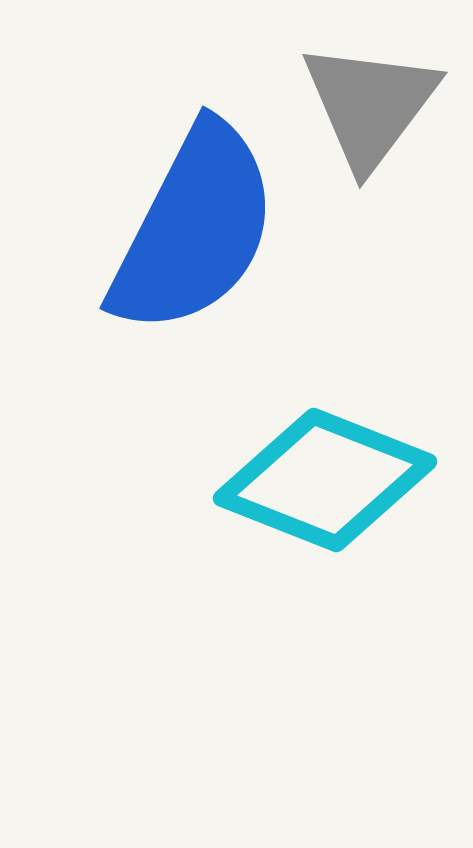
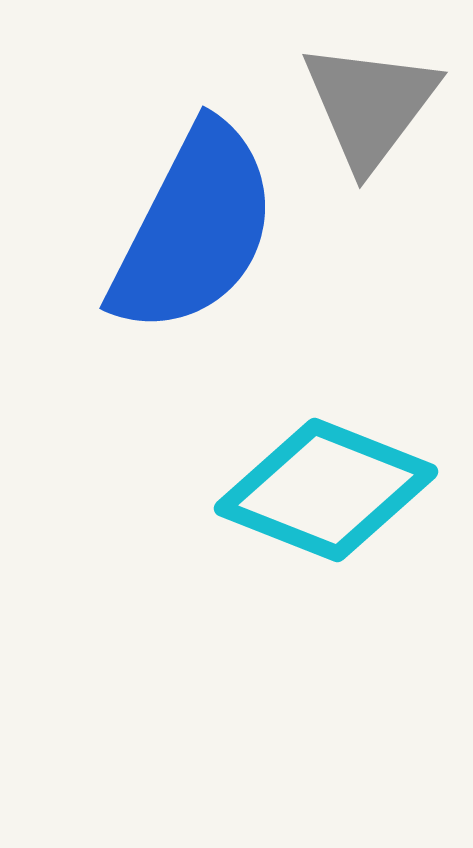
cyan diamond: moved 1 px right, 10 px down
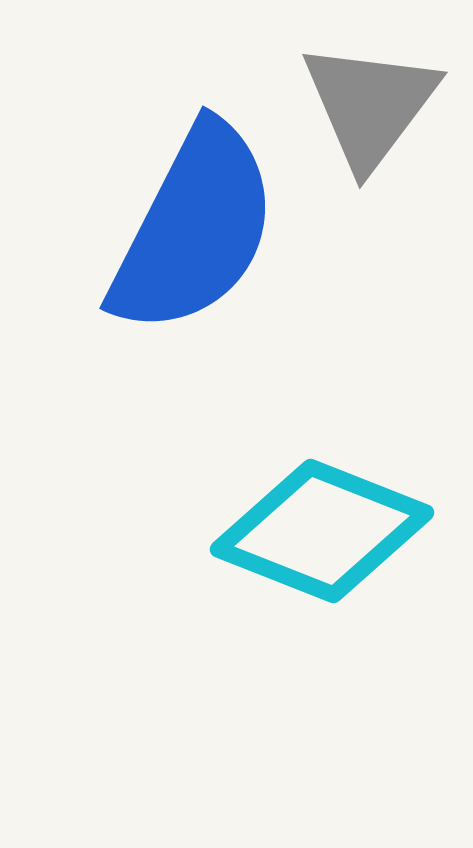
cyan diamond: moved 4 px left, 41 px down
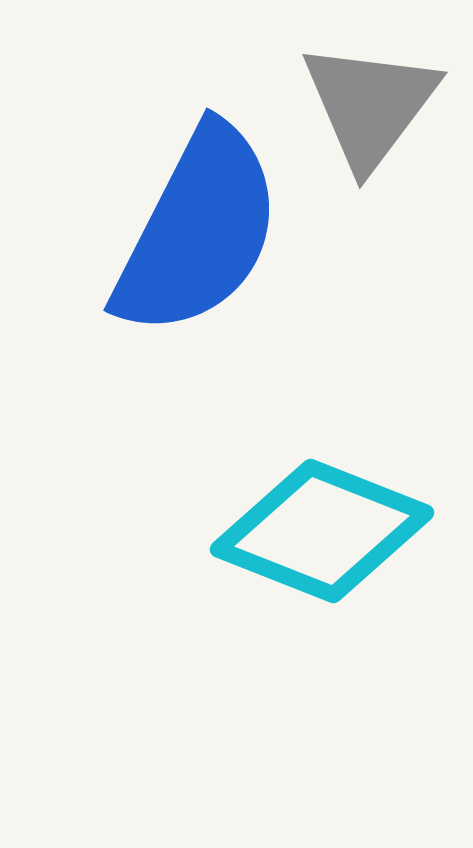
blue semicircle: moved 4 px right, 2 px down
